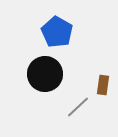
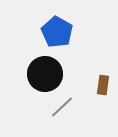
gray line: moved 16 px left
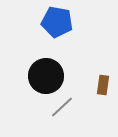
blue pentagon: moved 10 px up; rotated 20 degrees counterclockwise
black circle: moved 1 px right, 2 px down
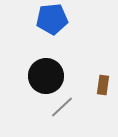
blue pentagon: moved 5 px left, 3 px up; rotated 16 degrees counterclockwise
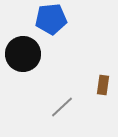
blue pentagon: moved 1 px left
black circle: moved 23 px left, 22 px up
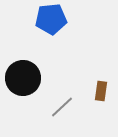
black circle: moved 24 px down
brown rectangle: moved 2 px left, 6 px down
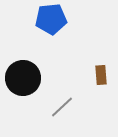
brown rectangle: moved 16 px up; rotated 12 degrees counterclockwise
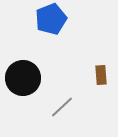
blue pentagon: rotated 16 degrees counterclockwise
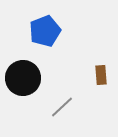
blue pentagon: moved 6 px left, 12 px down
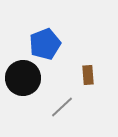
blue pentagon: moved 13 px down
brown rectangle: moved 13 px left
